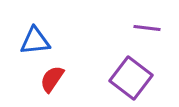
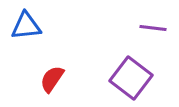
purple line: moved 6 px right
blue triangle: moved 9 px left, 15 px up
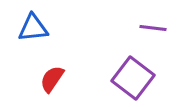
blue triangle: moved 7 px right, 2 px down
purple square: moved 2 px right
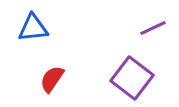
purple line: rotated 32 degrees counterclockwise
purple square: moved 1 px left
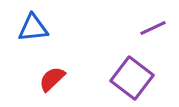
red semicircle: rotated 12 degrees clockwise
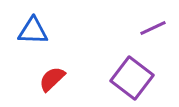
blue triangle: moved 3 px down; rotated 8 degrees clockwise
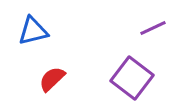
blue triangle: rotated 16 degrees counterclockwise
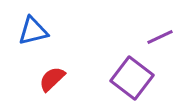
purple line: moved 7 px right, 9 px down
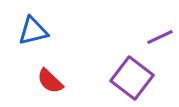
red semicircle: moved 2 px left, 2 px down; rotated 92 degrees counterclockwise
